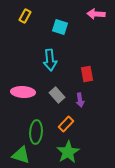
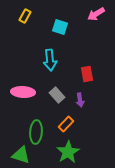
pink arrow: rotated 36 degrees counterclockwise
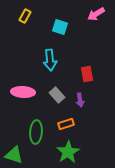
orange rectangle: rotated 28 degrees clockwise
green triangle: moved 7 px left
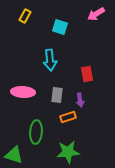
gray rectangle: rotated 49 degrees clockwise
orange rectangle: moved 2 px right, 7 px up
green star: rotated 25 degrees clockwise
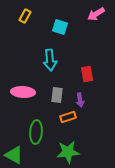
green triangle: rotated 12 degrees clockwise
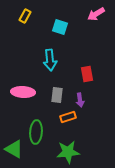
green triangle: moved 6 px up
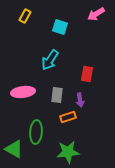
cyan arrow: rotated 40 degrees clockwise
red rectangle: rotated 21 degrees clockwise
pink ellipse: rotated 10 degrees counterclockwise
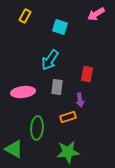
gray rectangle: moved 8 px up
green ellipse: moved 1 px right, 4 px up
